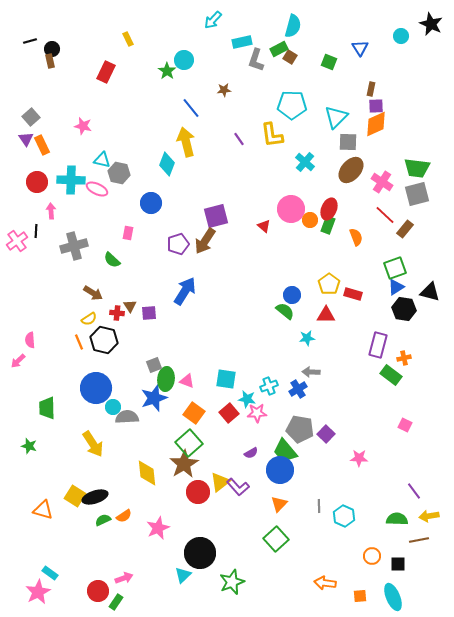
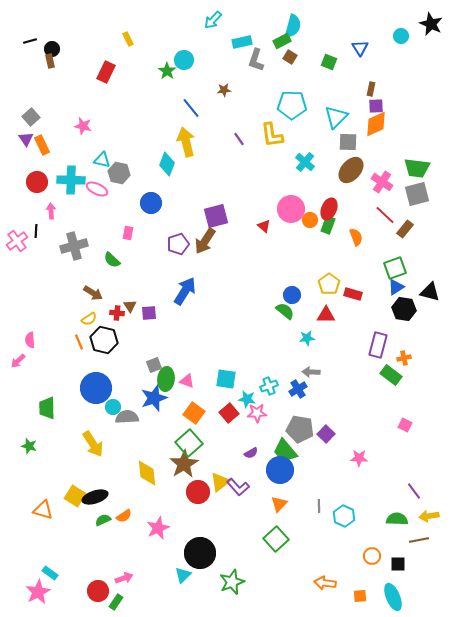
green rectangle at (279, 49): moved 3 px right, 8 px up
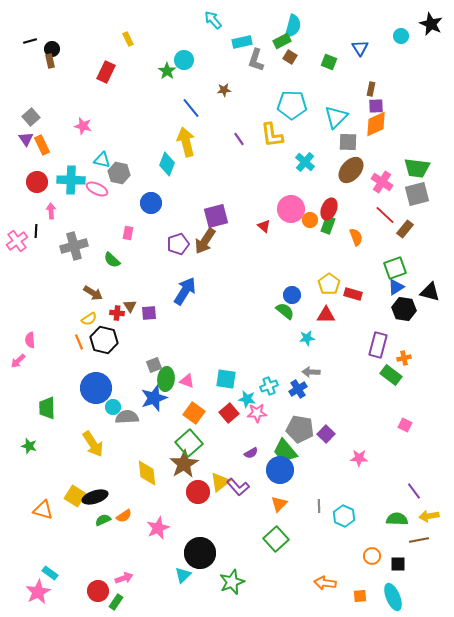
cyan arrow at (213, 20): rotated 96 degrees clockwise
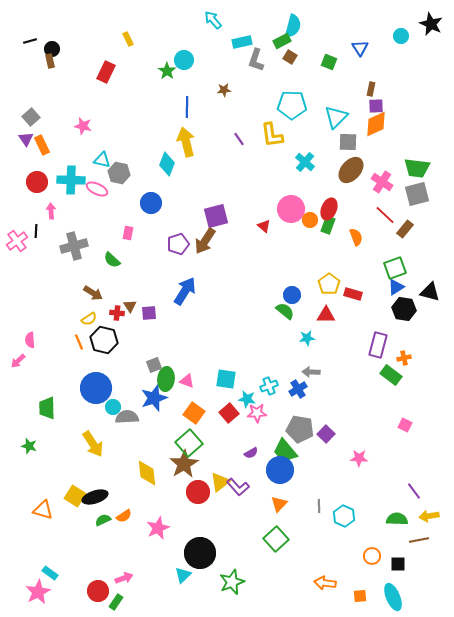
blue line at (191, 108): moved 4 px left, 1 px up; rotated 40 degrees clockwise
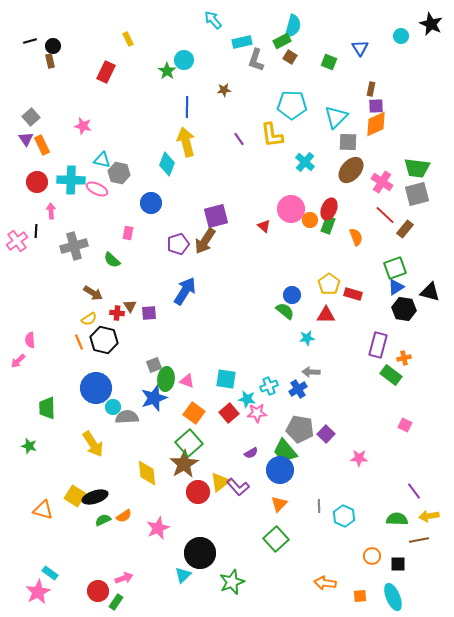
black circle at (52, 49): moved 1 px right, 3 px up
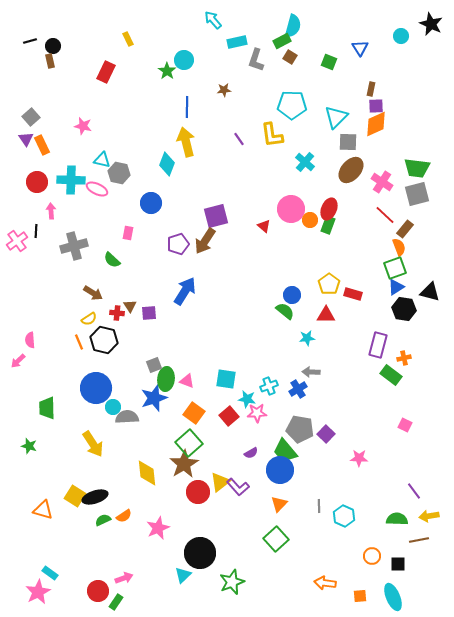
cyan rectangle at (242, 42): moved 5 px left
orange semicircle at (356, 237): moved 43 px right, 10 px down
red square at (229, 413): moved 3 px down
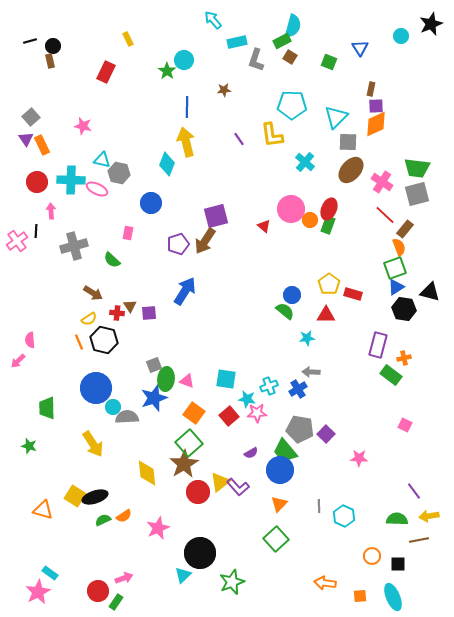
black star at (431, 24): rotated 25 degrees clockwise
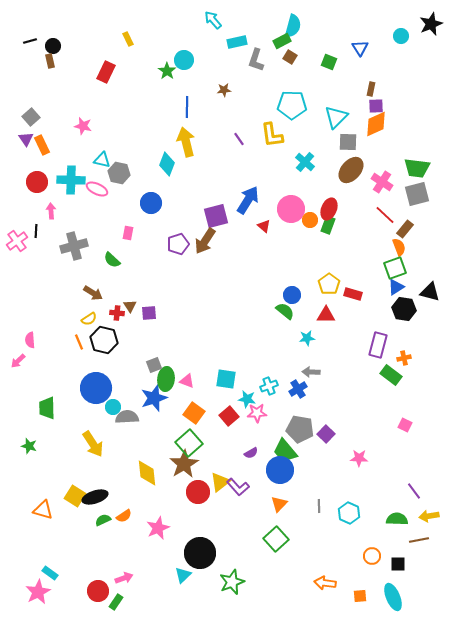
blue arrow at (185, 291): moved 63 px right, 91 px up
cyan hexagon at (344, 516): moved 5 px right, 3 px up
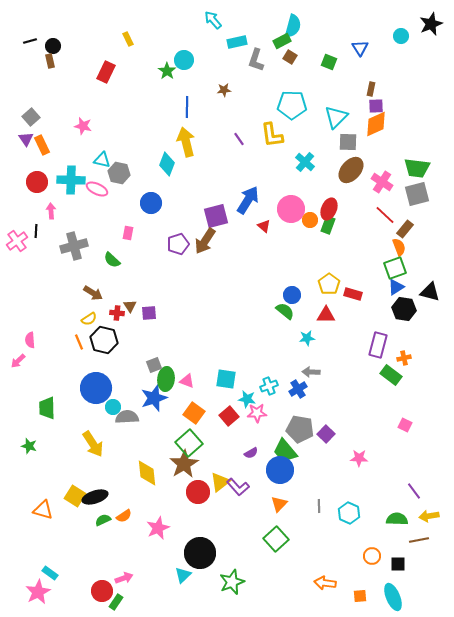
red circle at (98, 591): moved 4 px right
